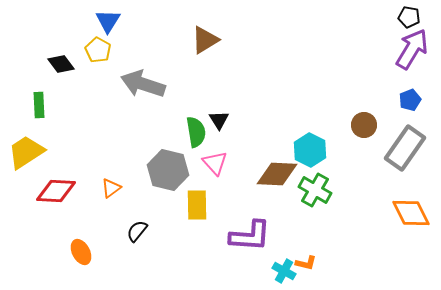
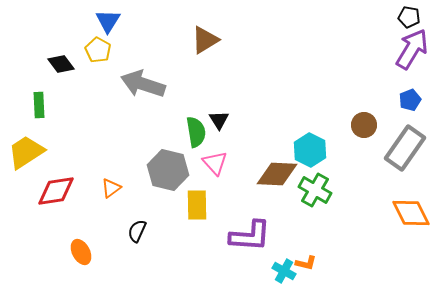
red diamond: rotated 12 degrees counterclockwise
black semicircle: rotated 15 degrees counterclockwise
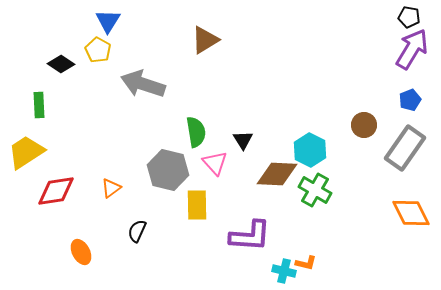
black diamond: rotated 20 degrees counterclockwise
black triangle: moved 24 px right, 20 px down
cyan cross: rotated 15 degrees counterclockwise
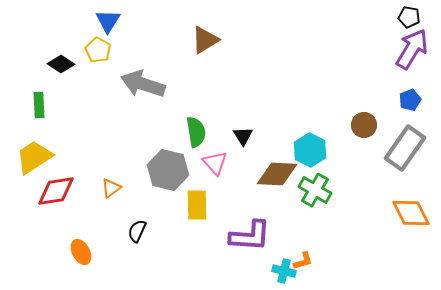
black triangle: moved 4 px up
yellow trapezoid: moved 8 px right, 5 px down
orange L-shape: moved 3 px left, 2 px up; rotated 30 degrees counterclockwise
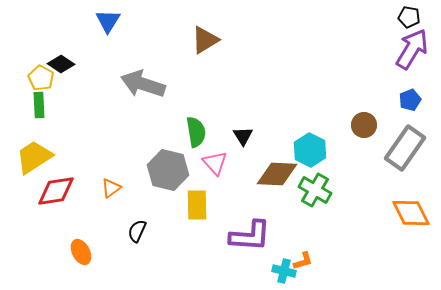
yellow pentagon: moved 57 px left, 28 px down
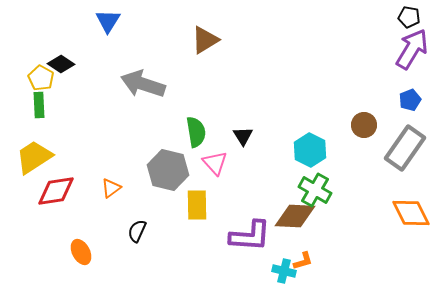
brown diamond: moved 18 px right, 42 px down
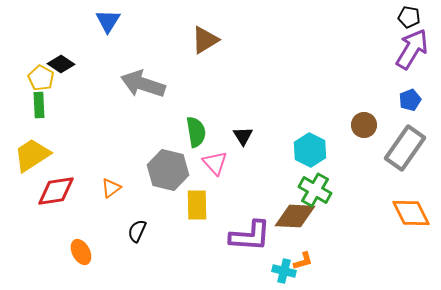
yellow trapezoid: moved 2 px left, 2 px up
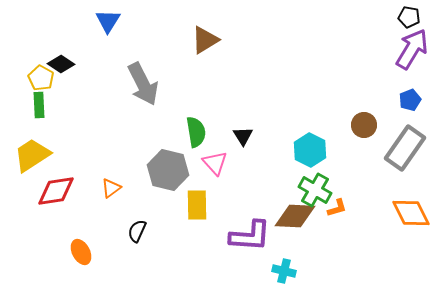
gray arrow: rotated 135 degrees counterclockwise
orange L-shape: moved 34 px right, 53 px up
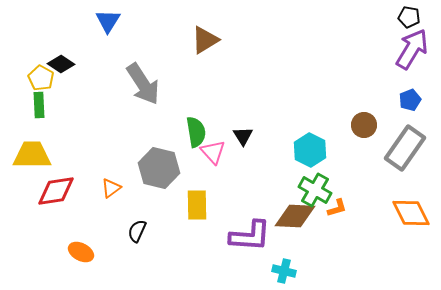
gray arrow: rotated 6 degrees counterclockwise
yellow trapezoid: rotated 33 degrees clockwise
pink triangle: moved 2 px left, 11 px up
gray hexagon: moved 9 px left, 2 px up
orange ellipse: rotated 35 degrees counterclockwise
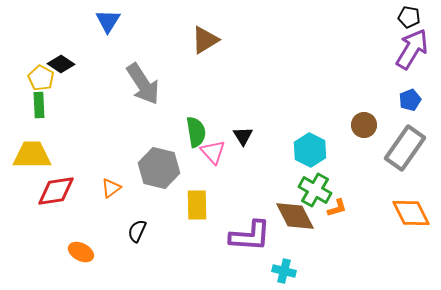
brown diamond: rotated 60 degrees clockwise
